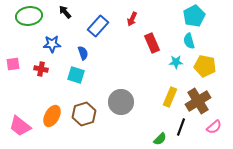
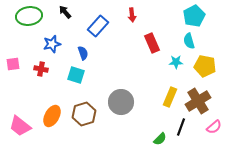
red arrow: moved 4 px up; rotated 32 degrees counterclockwise
blue star: rotated 12 degrees counterclockwise
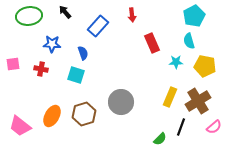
blue star: rotated 18 degrees clockwise
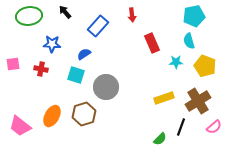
cyan pentagon: rotated 15 degrees clockwise
blue semicircle: moved 1 px right, 1 px down; rotated 104 degrees counterclockwise
yellow pentagon: rotated 10 degrees clockwise
yellow rectangle: moved 6 px left, 1 px down; rotated 48 degrees clockwise
gray circle: moved 15 px left, 15 px up
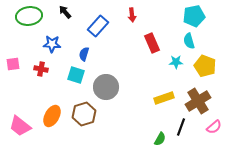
blue semicircle: rotated 40 degrees counterclockwise
green semicircle: rotated 16 degrees counterclockwise
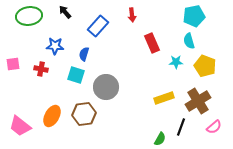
blue star: moved 3 px right, 2 px down
brown hexagon: rotated 10 degrees clockwise
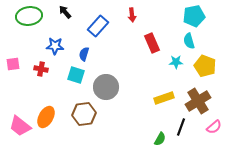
orange ellipse: moved 6 px left, 1 px down
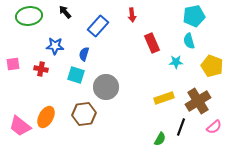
yellow pentagon: moved 7 px right
